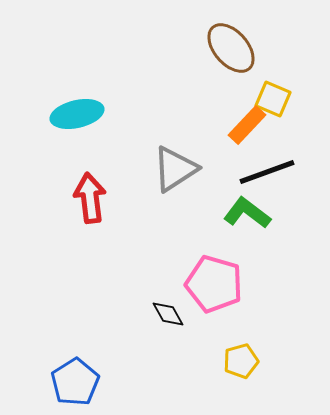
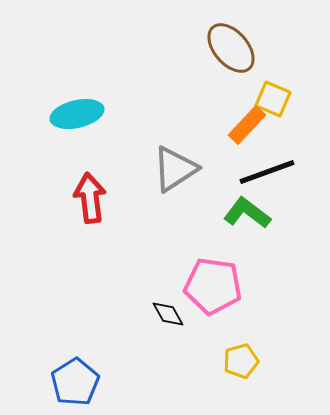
pink pentagon: moved 1 px left, 2 px down; rotated 8 degrees counterclockwise
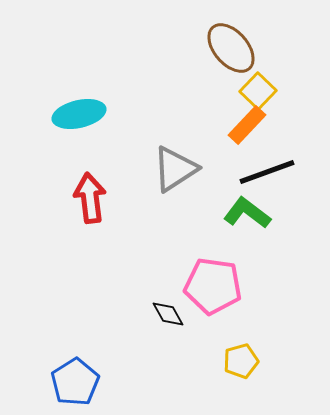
yellow square: moved 15 px left, 8 px up; rotated 21 degrees clockwise
cyan ellipse: moved 2 px right
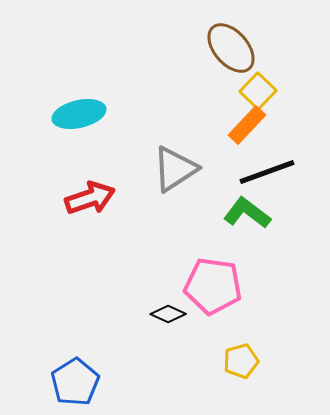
red arrow: rotated 78 degrees clockwise
black diamond: rotated 36 degrees counterclockwise
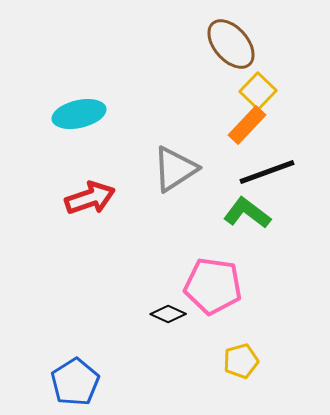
brown ellipse: moved 4 px up
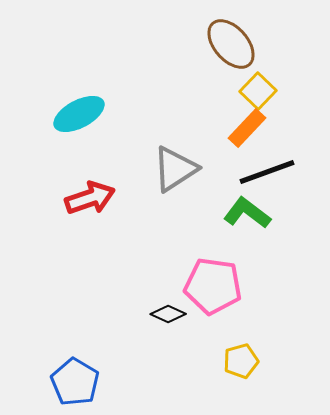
cyan ellipse: rotated 15 degrees counterclockwise
orange rectangle: moved 3 px down
blue pentagon: rotated 9 degrees counterclockwise
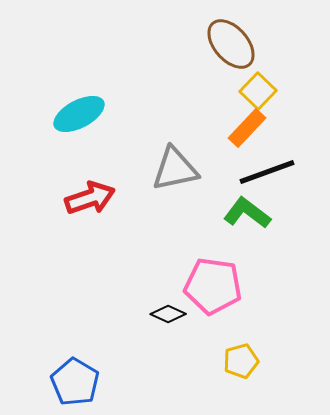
gray triangle: rotated 21 degrees clockwise
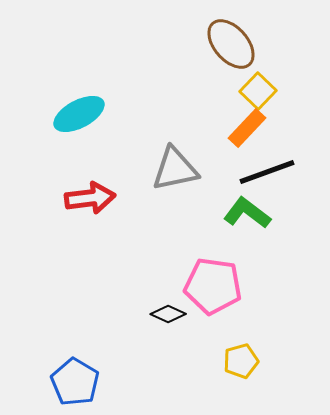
red arrow: rotated 12 degrees clockwise
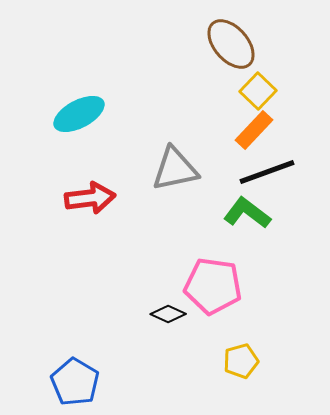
orange rectangle: moved 7 px right, 2 px down
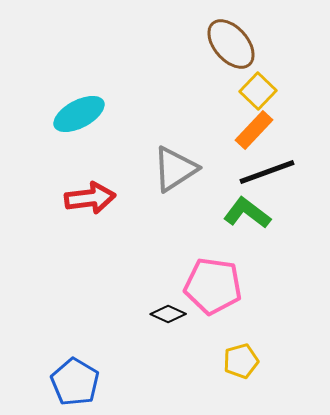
gray triangle: rotated 21 degrees counterclockwise
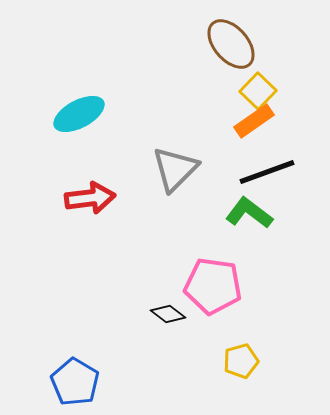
orange rectangle: moved 9 px up; rotated 12 degrees clockwise
gray triangle: rotated 12 degrees counterclockwise
green L-shape: moved 2 px right
black diamond: rotated 12 degrees clockwise
